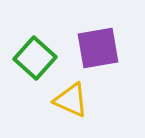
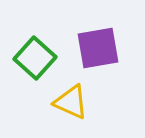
yellow triangle: moved 2 px down
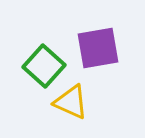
green square: moved 9 px right, 8 px down
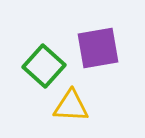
yellow triangle: moved 4 px down; rotated 21 degrees counterclockwise
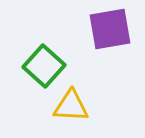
purple square: moved 12 px right, 19 px up
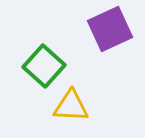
purple square: rotated 15 degrees counterclockwise
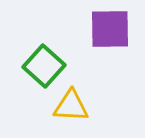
purple square: rotated 24 degrees clockwise
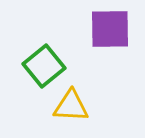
green square: rotated 9 degrees clockwise
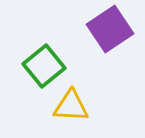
purple square: rotated 33 degrees counterclockwise
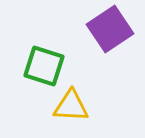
green square: rotated 33 degrees counterclockwise
